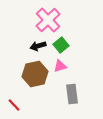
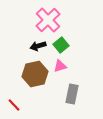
gray rectangle: rotated 18 degrees clockwise
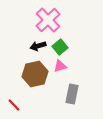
green square: moved 1 px left, 2 px down
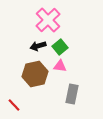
pink triangle: rotated 24 degrees clockwise
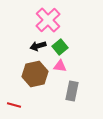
gray rectangle: moved 3 px up
red line: rotated 32 degrees counterclockwise
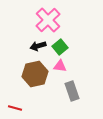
gray rectangle: rotated 30 degrees counterclockwise
red line: moved 1 px right, 3 px down
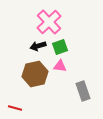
pink cross: moved 1 px right, 2 px down
green square: rotated 21 degrees clockwise
gray rectangle: moved 11 px right
